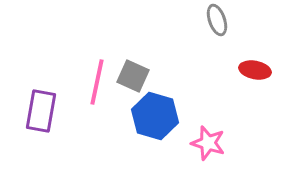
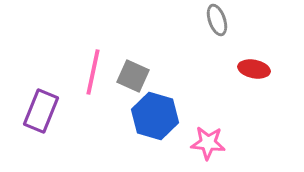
red ellipse: moved 1 px left, 1 px up
pink line: moved 4 px left, 10 px up
purple rectangle: rotated 12 degrees clockwise
pink star: rotated 12 degrees counterclockwise
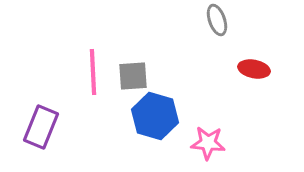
pink line: rotated 15 degrees counterclockwise
gray square: rotated 28 degrees counterclockwise
purple rectangle: moved 16 px down
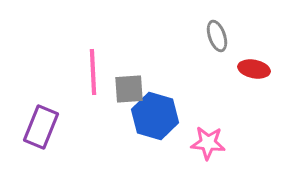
gray ellipse: moved 16 px down
gray square: moved 4 px left, 13 px down
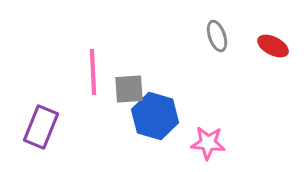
red ellipse: moved 19 px right, 23 px up; rotated 16 degrees clockwise
